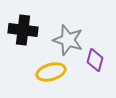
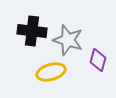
black cross: moved 9 px right, 1 px down
purple diamond: moved 3 px right
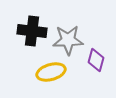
gray star: rotated 20 degrees counterclockwise
purple diamond: moved 2 px left
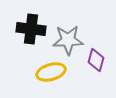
black cross: moved 1 px left, 2 px up
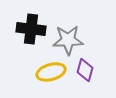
purple diamond: moved 11 px left, 10 px down
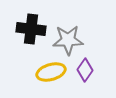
purple diamond: rotated 20 degrees clockwise
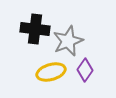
black cross: moved 4 px right
gray star: moved 1 px down; rotated 20 degrees counterclockwise
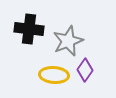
black cross: moved 6 px left
yellow ellipse: moved 3 px right, 3 px down; rotated 20 degrees clockwise
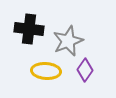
yellow ellipse: moved 8 px left, 4 px up
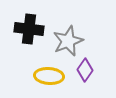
yellow ellipse: moved 3 px right, 5 px down
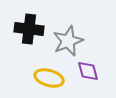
purple diamond: moved 3 px right, 1 px down; rotated 50 degrees counterclockwise
yellow ellipse: moved 2 px down; rotated 12 degrees clockwise
